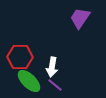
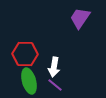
red hexagon: moved 5 px right, 3 px up
white arrow: moved 2 px right
green ellipse: rotated 30 degrees clockwise
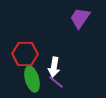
green ellipse: moved 3 px right, 2 px up
purple line: moved 1 px right, 3 px up
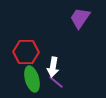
red hexagon: moved 1 px right, 2 px up
white arrow: moved 1 px left
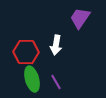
white arrow: moved 3 px right, 22 px up
purple line: rotated 21 degrees clockwise
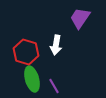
red hexagon: rotated 15 degrees clockwise
purple line: moved 2 px left, 4 px down
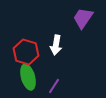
purple trapezoid: moved 3 px right
green ellipse: moved 4 px left, 2 px up
purple line: rotated 63 degrees clockwise
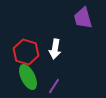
purple trapezoid: rotated 50 degrees counterclockwise
white arrow: moved 1 px left, 4 px down
green ellipse: rotated 10 degrees counterclockwise
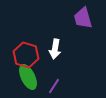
red hexagon: moved 3 px down
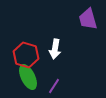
purple trapezoid: moved 5 px right, 1 px down
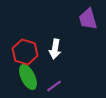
red hexagon: moved 1 px left, 3 px up
purple line: rotated 21 degrees clockwise
